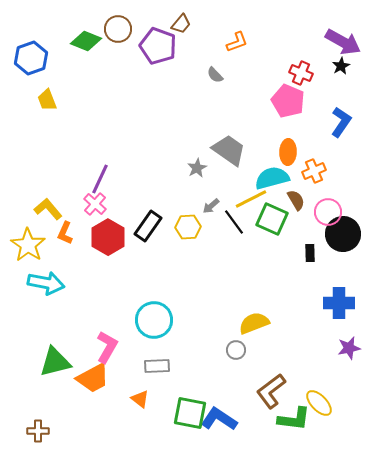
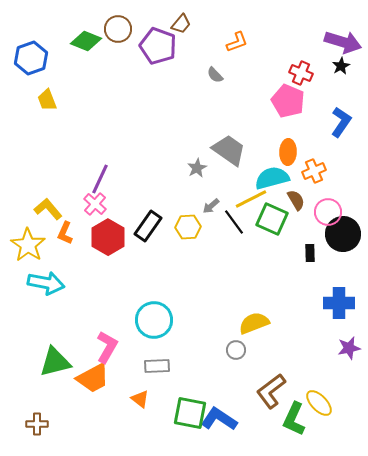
purple arrow at (343, 42): rotated 12 degrees counterclockwise
green L-shape at (294, 419): rotated 108 degrees clockwise
brown cross at (38, 431): moved 1 px left, 7 px up
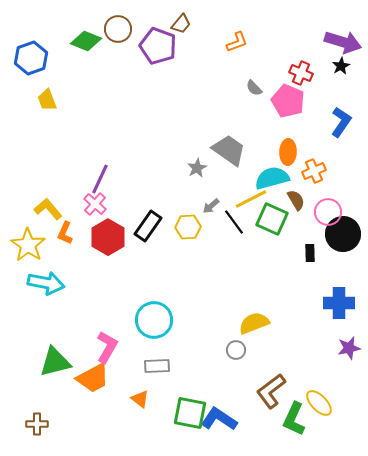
gray semicircle at (215, 75): moved 39 px right, 13 px down
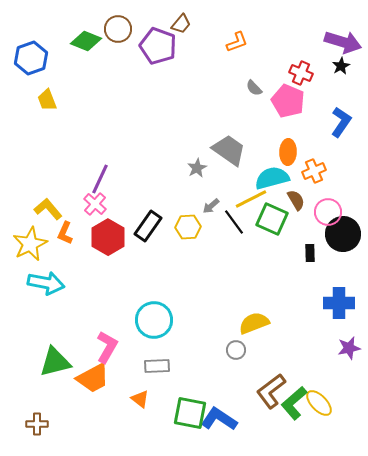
yellow star at (28, 245): moved 2 px right, 1 px up; rotated 12 degrees clockwise
green L-shape at (294, 419): moved 16 px up; rotated 24 degrees clockwise
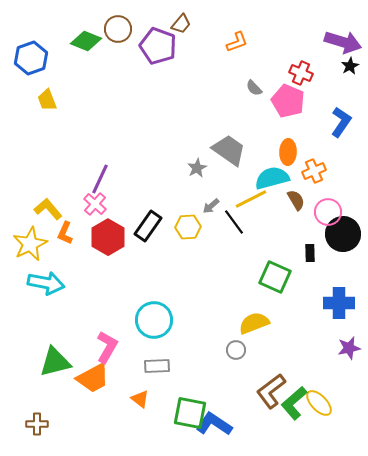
black star at (341, 66): moved 9 px right
green square at (272, 219): moved 3 px right, 58 px down
blue L-shape at (219, 419): moved 5 px left, 5 px down
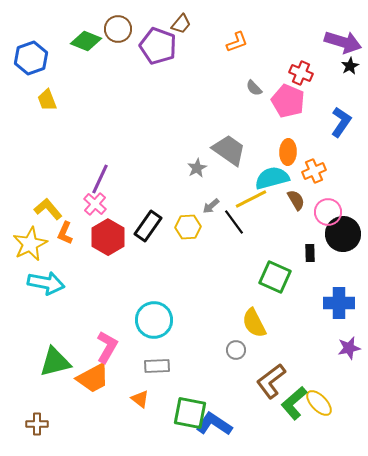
yellow semicircle at (254, 323): rotated 96 degrees counterclockwise
brown L-shape at (271, 391): moved 10 px up
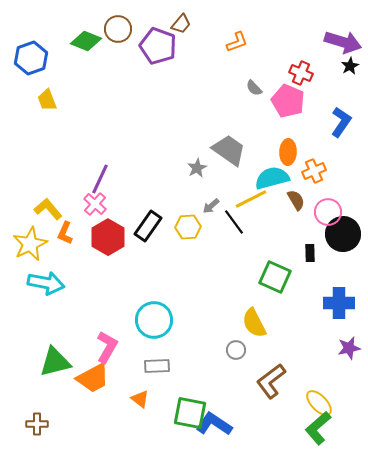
green L-shape at (294, 403): moved 24 px right, 25 px down
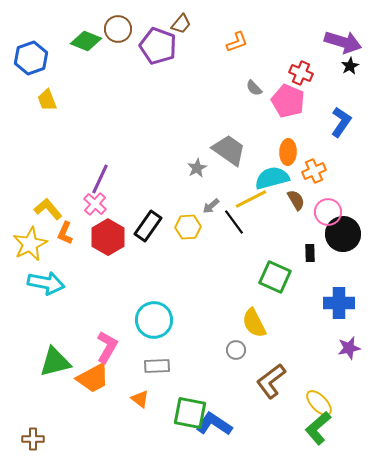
brown cross at (37, 424): moved 4 px left, 15 px down
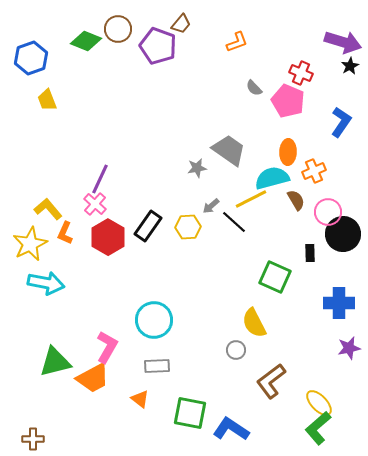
gray star at (197, 168): rotated 18 degrees clockwise
black line at (234, 222): rotated 12 degrees counterclockwise
blue L-shape at (214, 424): moved 17 px right, 5 px down
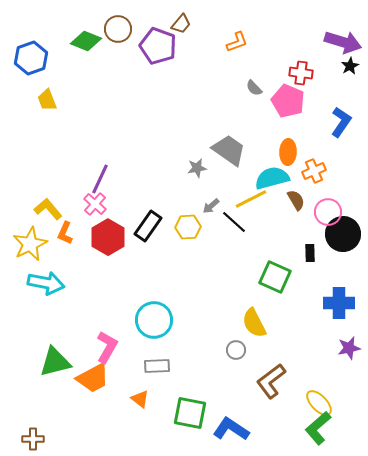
red cross at (301, 73): rotated 15 degrees counterclockwise
